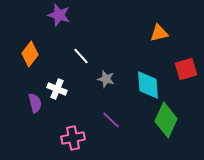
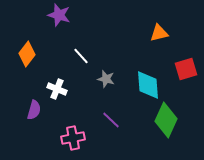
orange diamond: moved 3 px left
purple semicircle: moved 1 px left, 7 px down; rotated 30 degrees clockwise
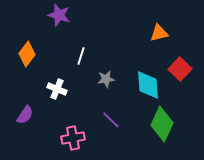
white line: rotated 60 degrees clockwise
red square: moved 6 px left; rotated 30 degrees counterclockwise
gray star: rotated 24 degrees counterclockwise
purple semicircle: moved 9 px left, 5 px down; rotated 18 degrees clockwise
green diamond: moved 4 px left, 4 px down
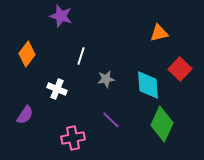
purple star: moved 2 px right, 1 px down
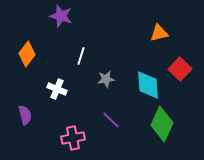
purple semicircle: rotated 48 degrees counterclockwise
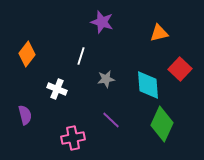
purple star: moved 41 px right, 6 px down
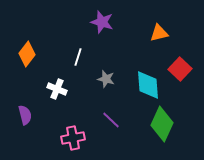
white line: moved 3 px left, 1 px down
gray star: rotated 24 degrees clockwise
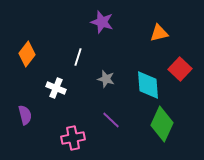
white cross: moved 1 px left, 1 px up
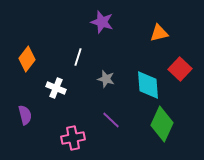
orange diamond: moved 5 px down
